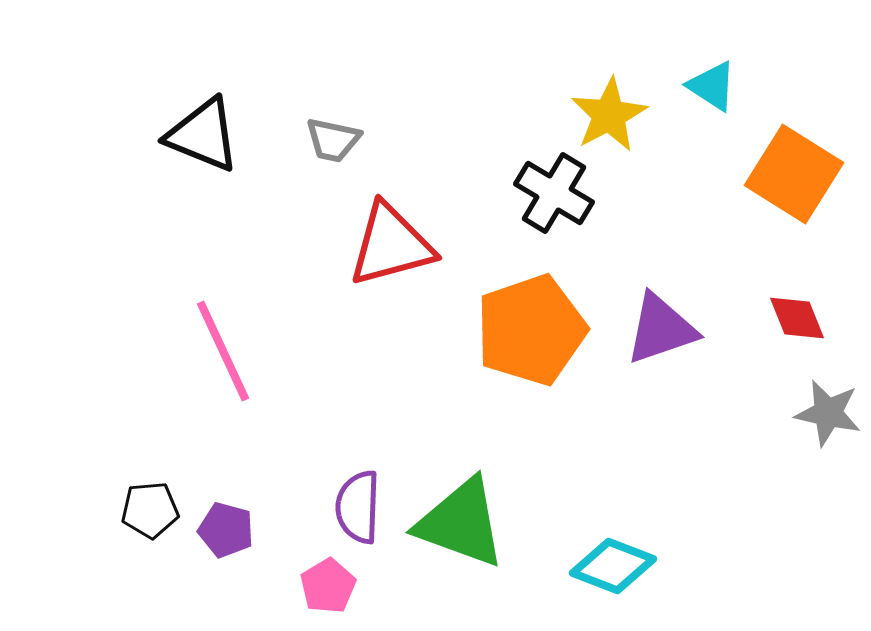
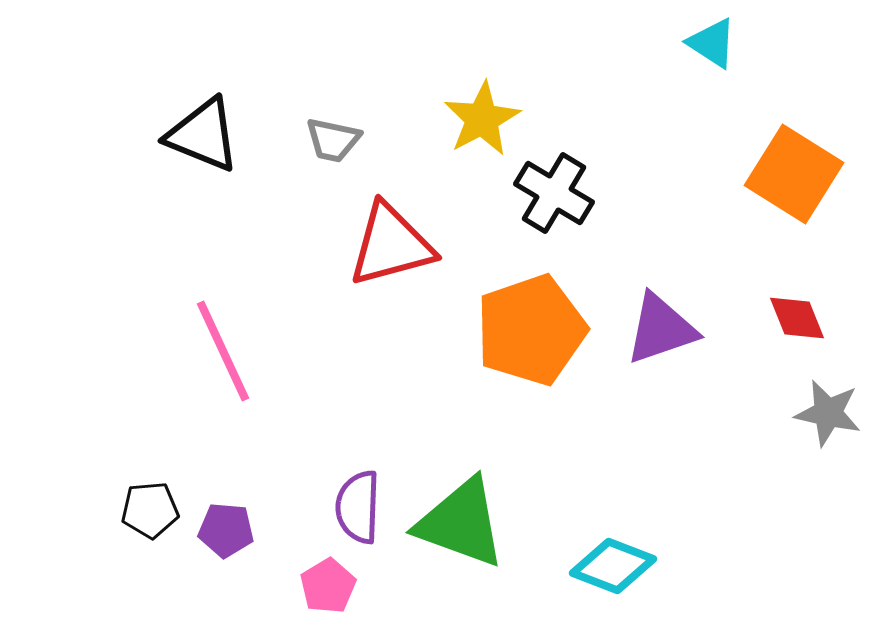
cyan triangle: moved 43 px up
yellow star: moved 127 px left, 4 px down
purple pentagon: rotated 10 degrees counterclockwise
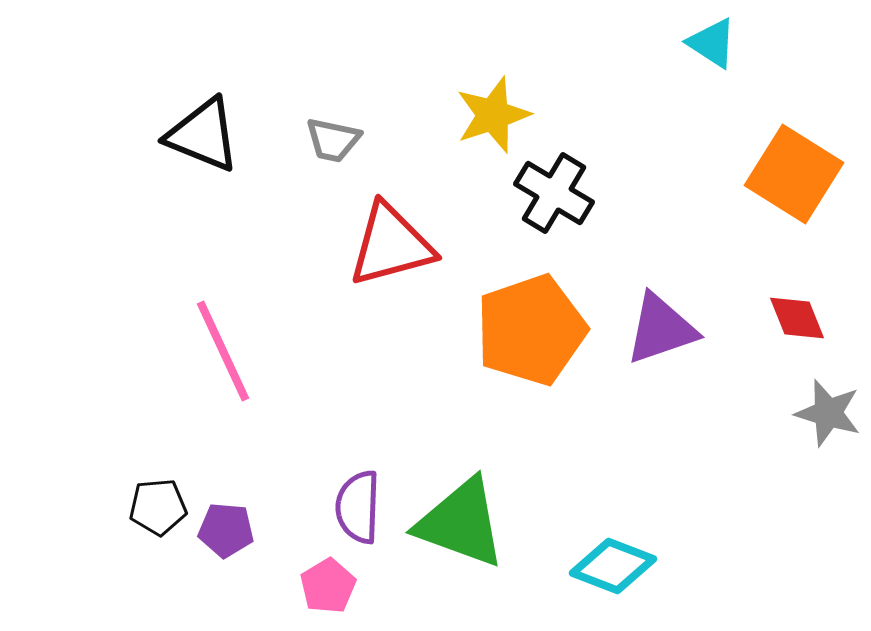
yellow star: moved 11 px right, 4 px up; rotated 10 degrees clockwise
gray star: rotated 4 degrees clockwise
black pentagon: moved 8 px right, 3 px up
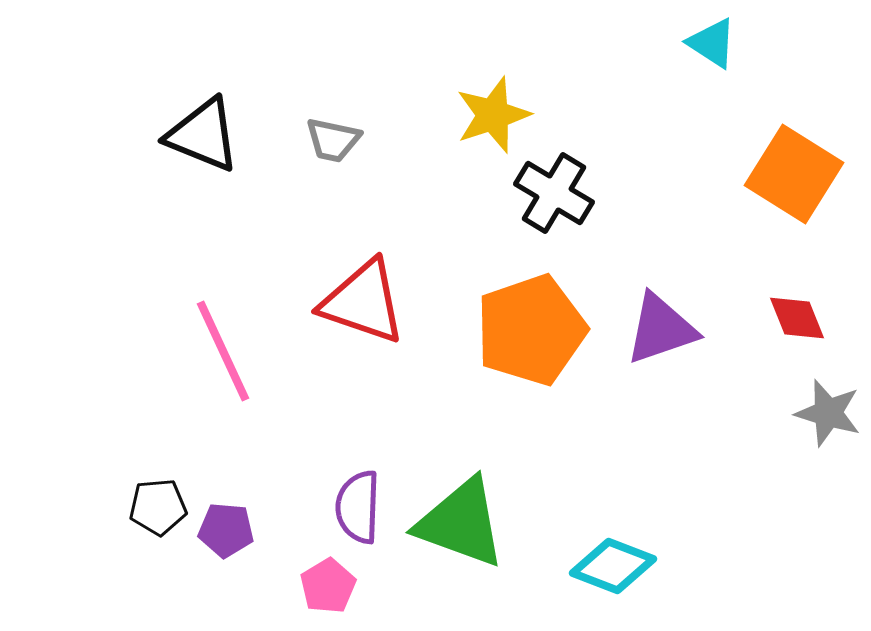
red triangle: moved 28 px left, 57 px down; rotated 34 degrees clockwise
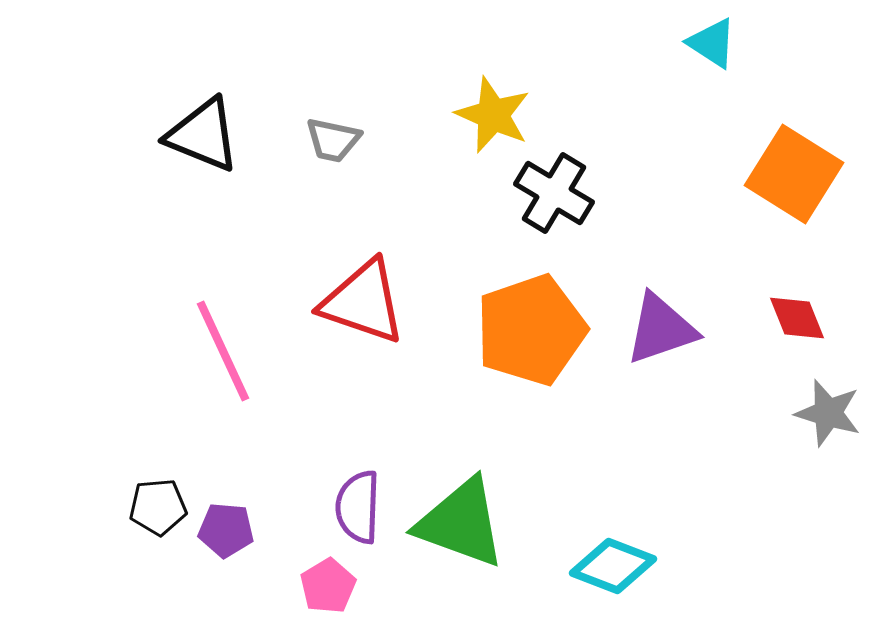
yellow star: rotated 30 degrees counterclockwise
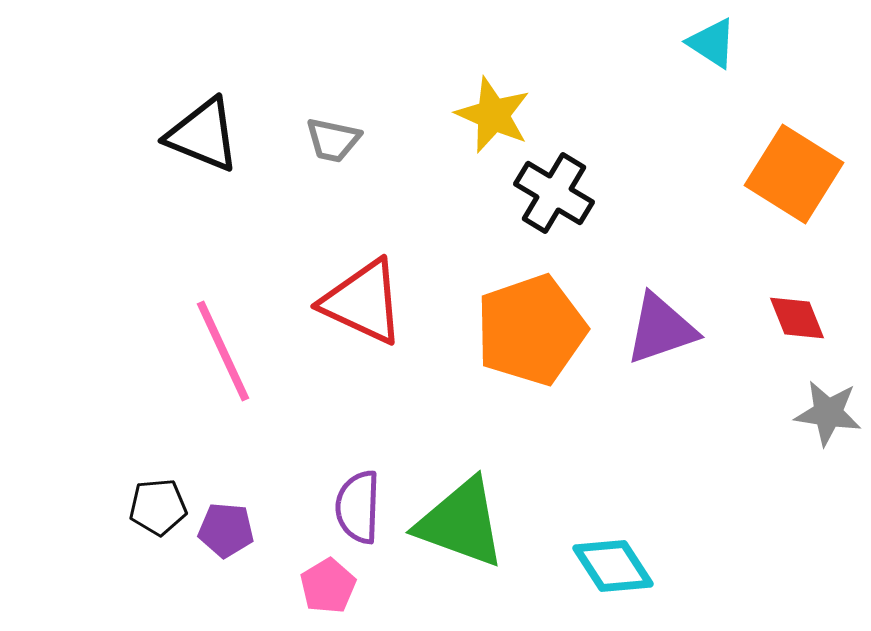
red triangle: rotated 6 degrees clockwise
gray star: rotated 8 degrees counterclockwise
cyan diamond: rotated 36 degrees clockwise
